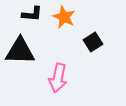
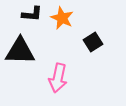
orange star: moved 2 px left, 1 px down
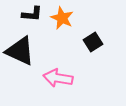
black triangle: rotated 24 degrees clockwise
pink arrow: rotated 88 degrees clockwise
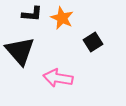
black triangle: rotated 24 degrees clockwise
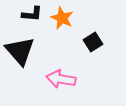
pink arrow: moved 3 px right, 1 px down
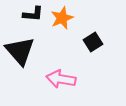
black L-shape: moved 1 px right
orange star: rotated 25 degrees clockwise
